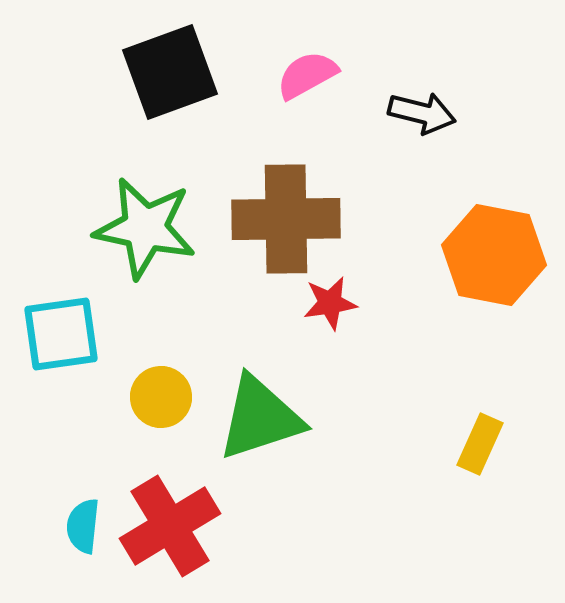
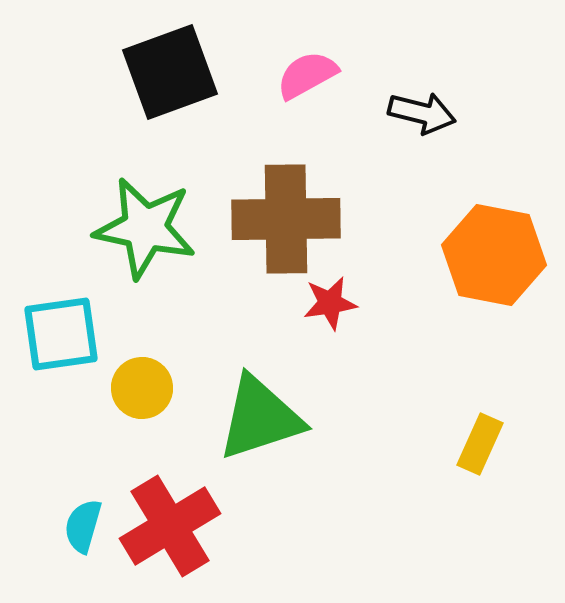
yellow circle: moved 19 px left, 9 px up
cyan semicircle: rotated 10 degrees clockwise
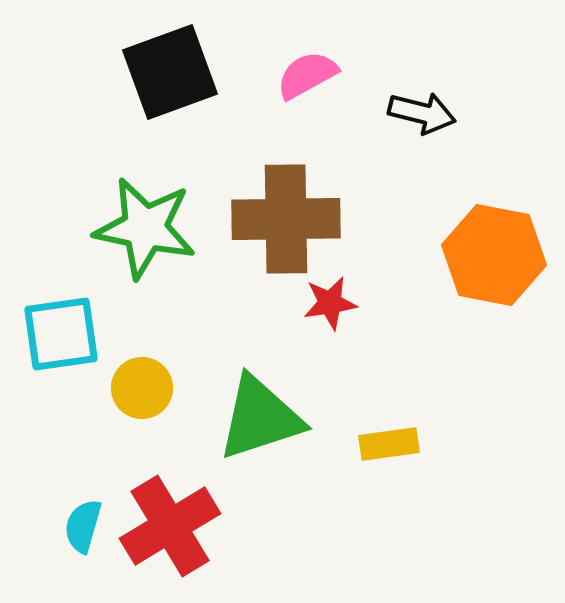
yellow rectangle: moved 91 px left; rotated 58 degrees clockwise
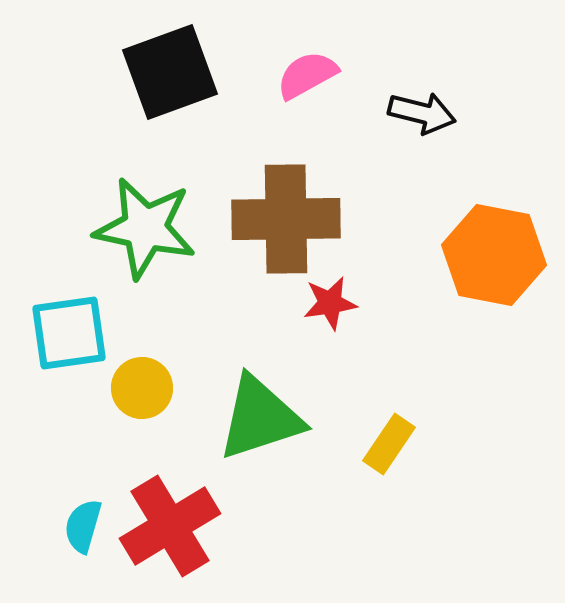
cyan square: moved 8 px right, 1 px up
yellow rectangle: rotated 48 degrees counterclockwise
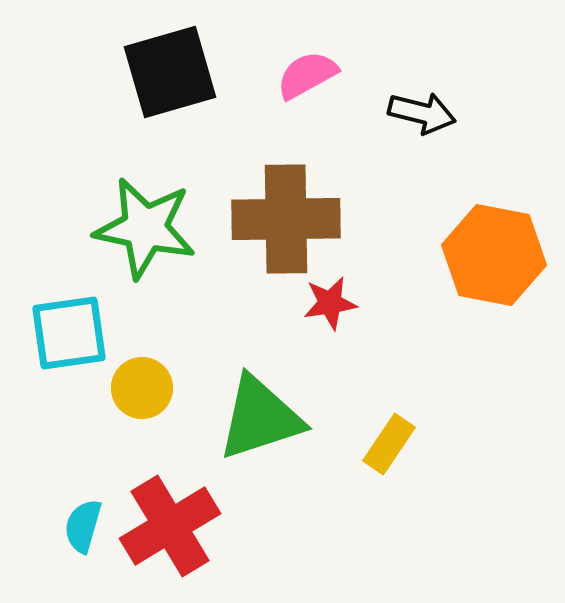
black square: rotated 4 degrees clockwise
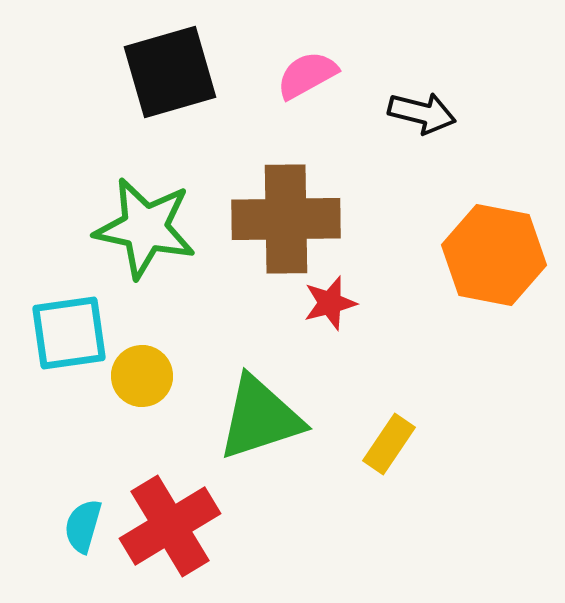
red star: rotated 6 degrees counterclockwise
yellow circle: moved 12 px up
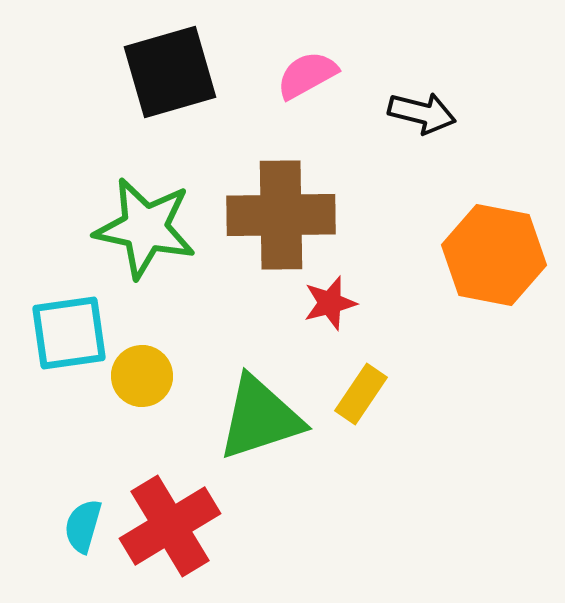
brown cross: moved 5 px left, 4 px up
yellow rectangle: moved 28 px left, 50 px up
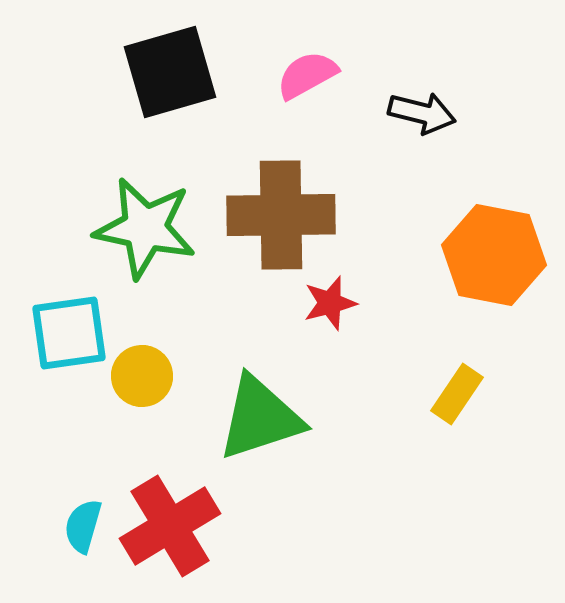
yellow rectangle: moved 96 px right
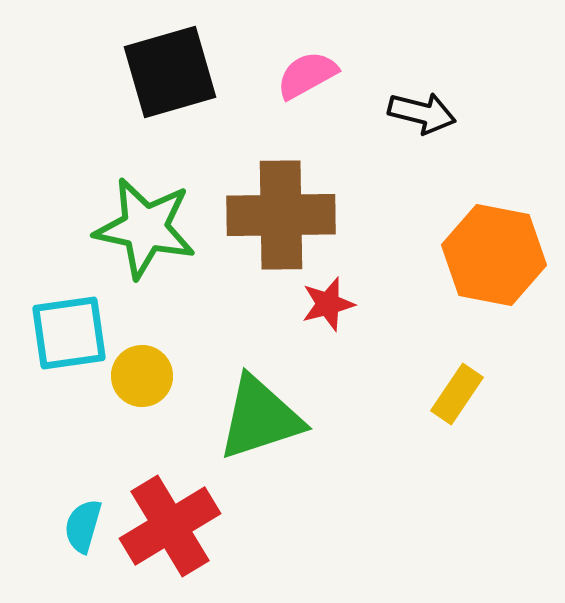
red star: moved 2 px left, 1 px down
